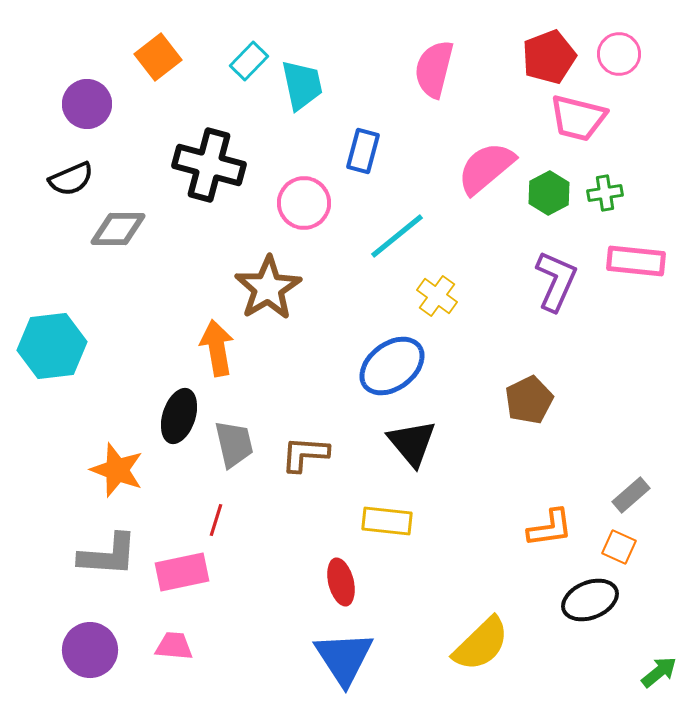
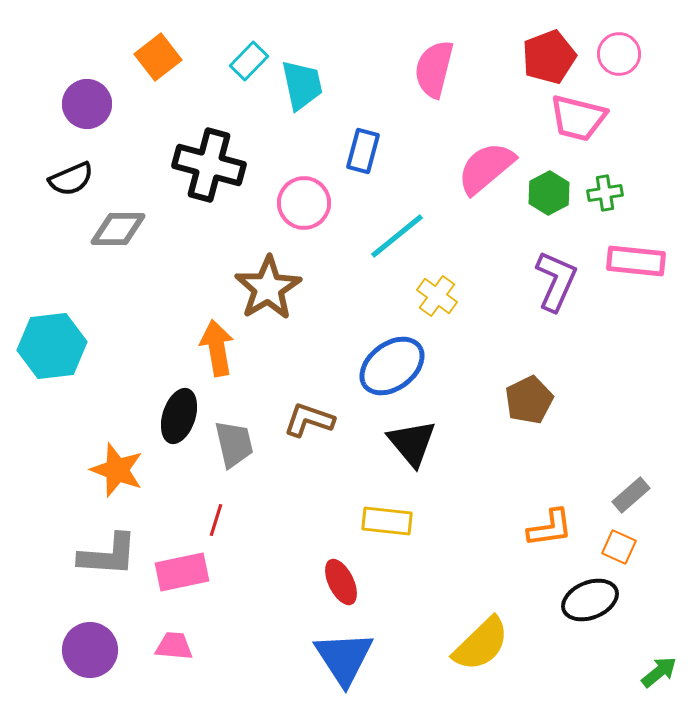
brown L-shape at (305, 454): moved 4 px right, 34 px up; rotated 15 degrees clockwise
red ellipse at (341, 582): rotated 12 degrees counterclockwise
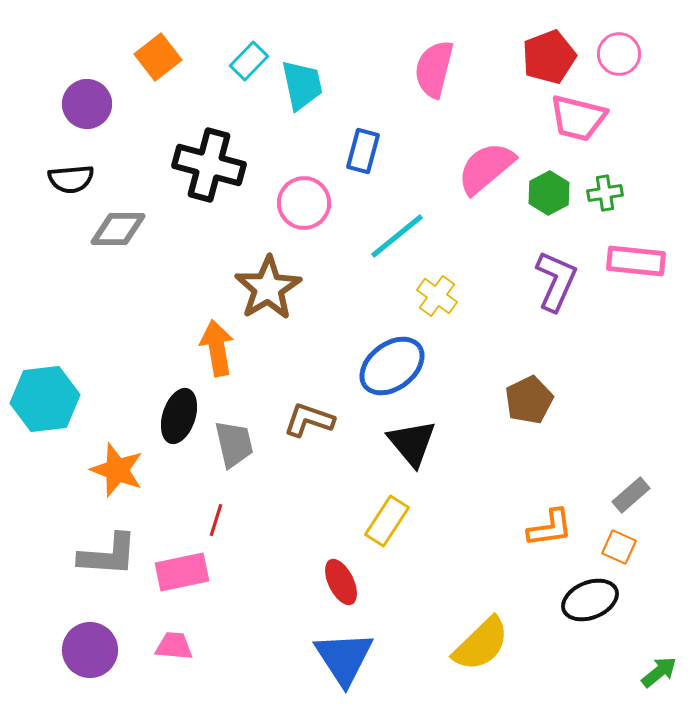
black semicircle at (71, 179): rotated 18 degrees clockwise
cyan hexagon at (52, 346): moved 7 px left, 53 px down
yellow rectangle at (387, 521): rotated 63 degrees counterclockwise
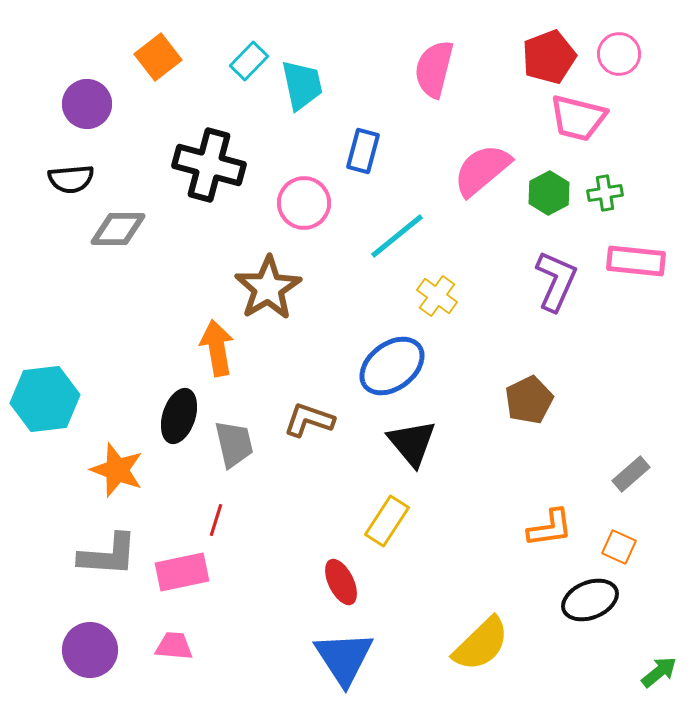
pink semicircle at (486, 168): moved 4 px left, 2 px down
gray rectangle at (631, 495): moved 21 px up
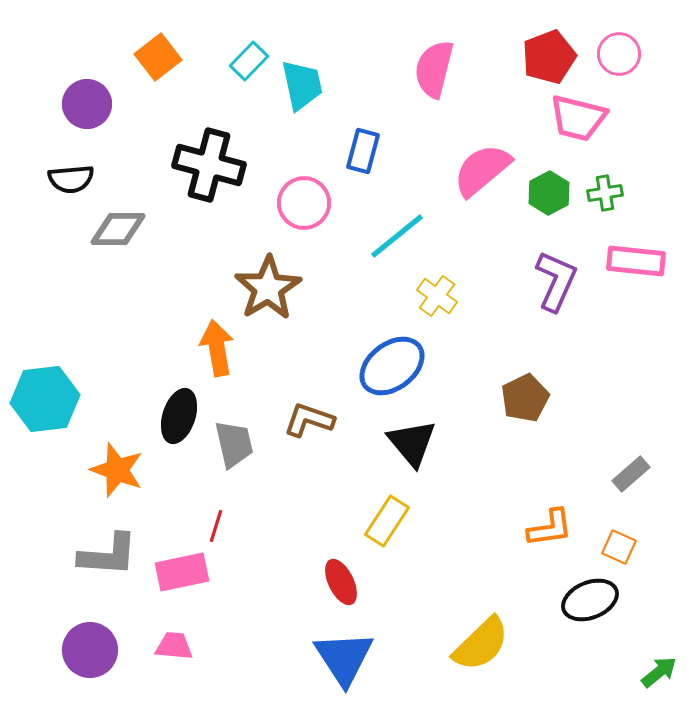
brown pentagon at (529, 400): moved 4 px left, 2 px up
red line at (216, 520): moved 6 px down
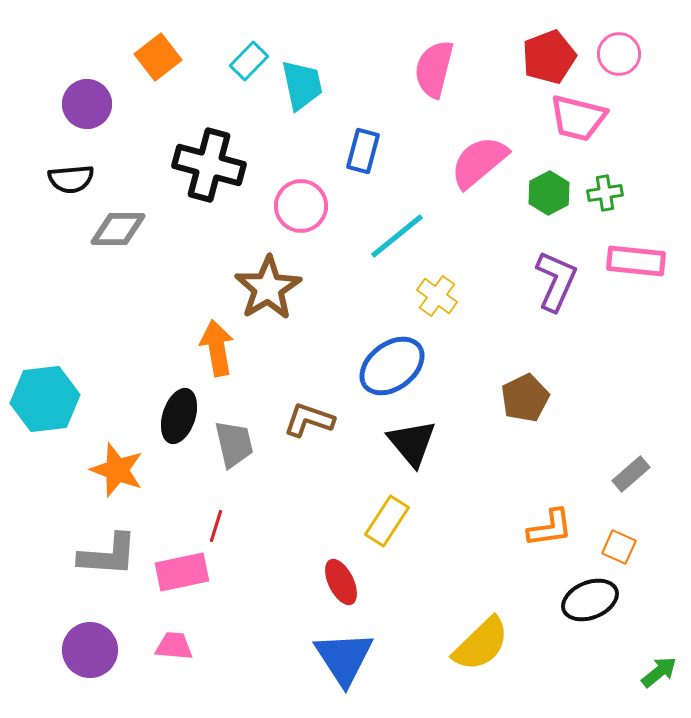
pink semicircle at (482, 170): moved 3 px left, 8 px up
pink circle at (304, 203): moved 3 px left, 3 px down
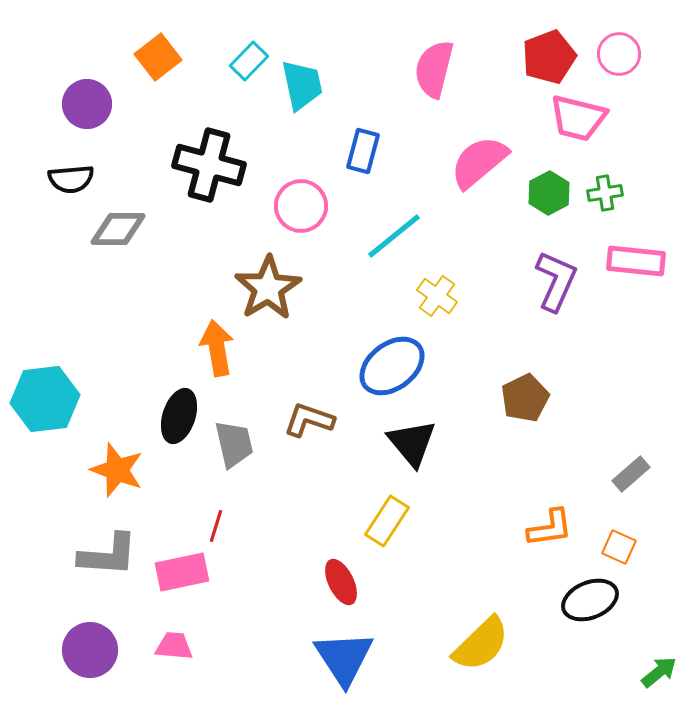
cyan line at (397, 236): moved 3 px left
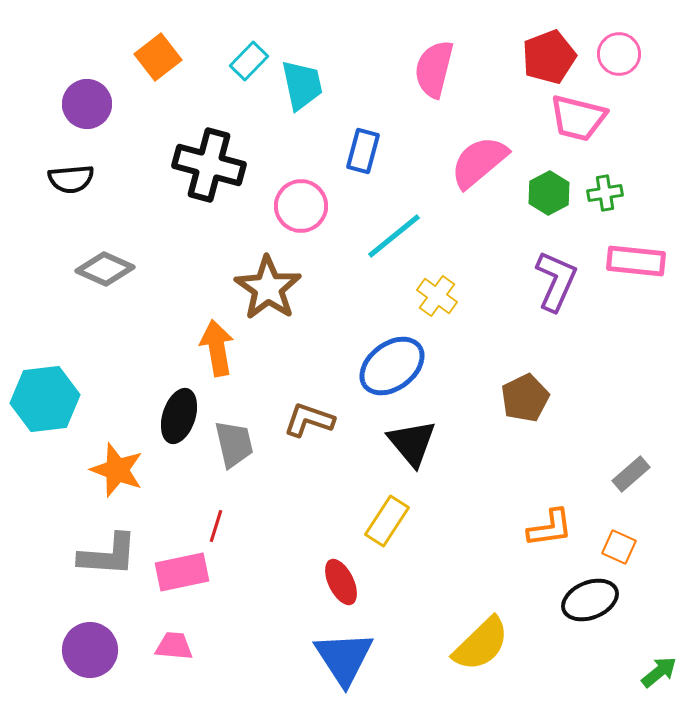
gray diamond at (118, 229): moved 13 px left, 40 px down; rotated 24 degrees clockwise
brown star at (268, 288): rotated 6 degrees counterclockwise
